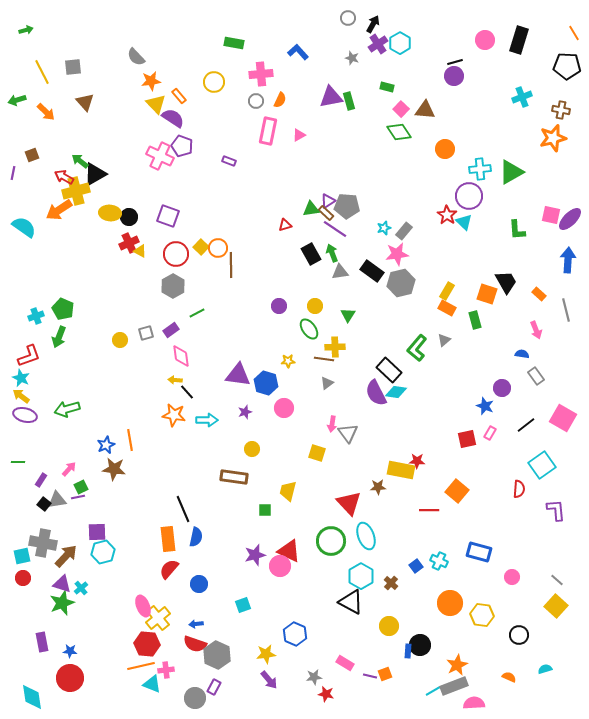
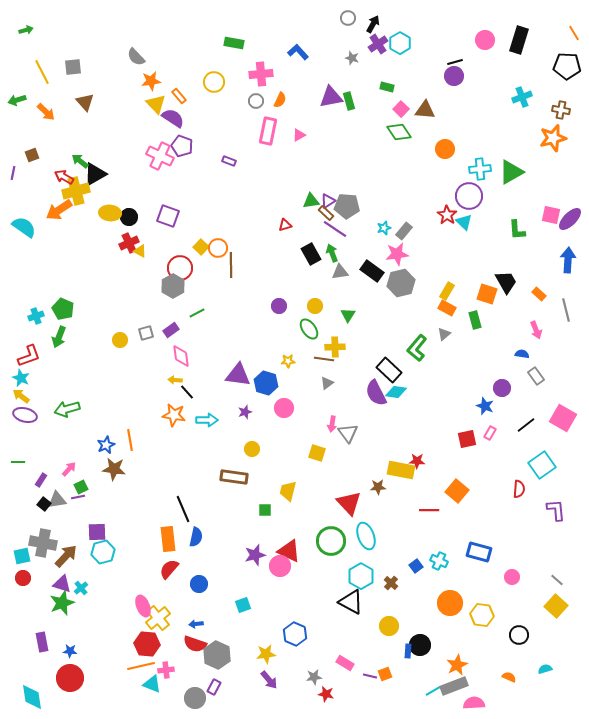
green triangle at (311, 209): moved 8 px up
red circle at (176, 254): moved 4 px right, 14 px down
gray triangle at (444, 340): moved 6 px up
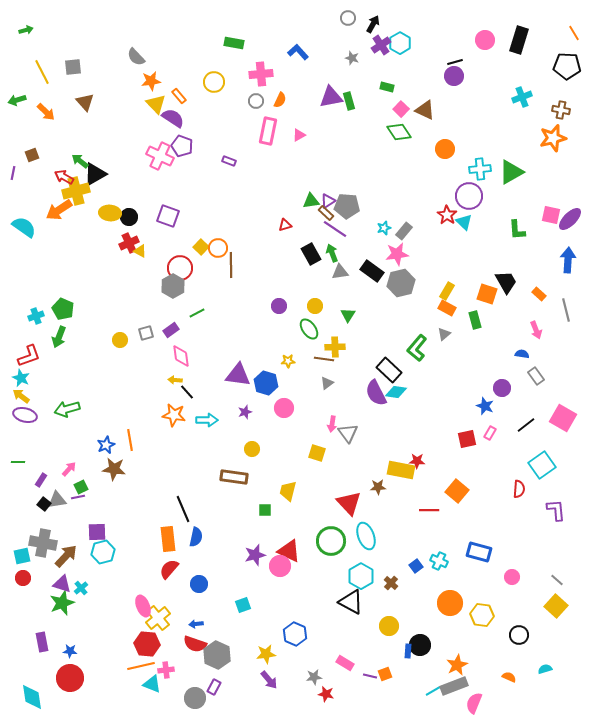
purple cross at (378, 44): moved 3 px right, 1 px down
brown triangle at (425, 110): rotated 20 degrees clockwise
pink semicircle at (474, 703): rotated 65 degrees counterclockwise
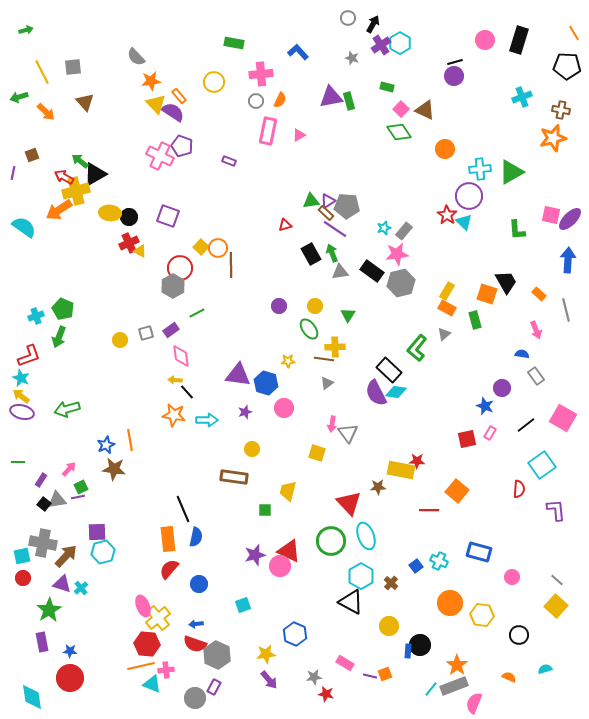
green arrow at (17, 100): moved 2 px right, 3 px up
purple semicircle at (173, 118): moved 6 px up
purple ellipse at (25, 415): moved 3 px left, 3 px up
green star at (62, 603): moved 13 px left, 7 px down; rotated 10 degrees counterclockwise
orange star at (457, 665): rotated 10 degrees counterclockwise
cyan line at (433, 691): moved 2 px left, 2 px up; rotated 21 degrees counterclockwise
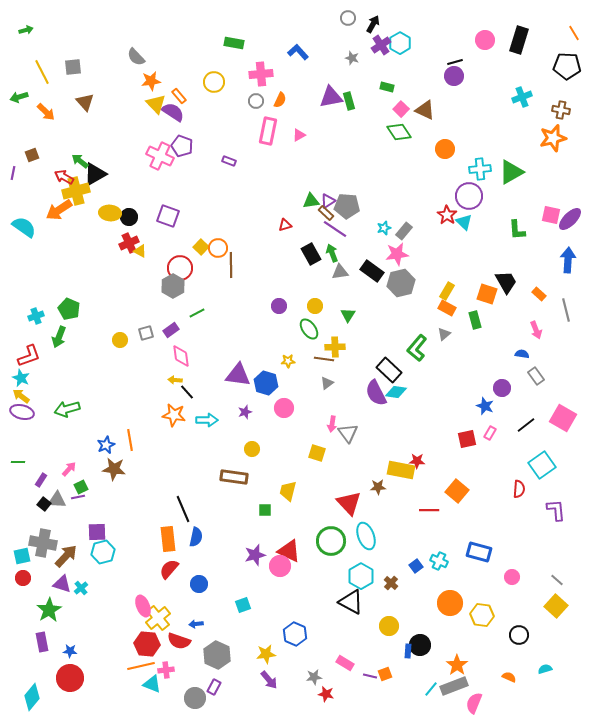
green pentagon at (63, 309): moved 6 px right
gray triangle at (57, 500): rotated 12 degrees clockwise
red semicircle at (195, 644): moved 16 px left, 3 px up
cyan diamond at (32, 697): rotated 48 degrees clockwise
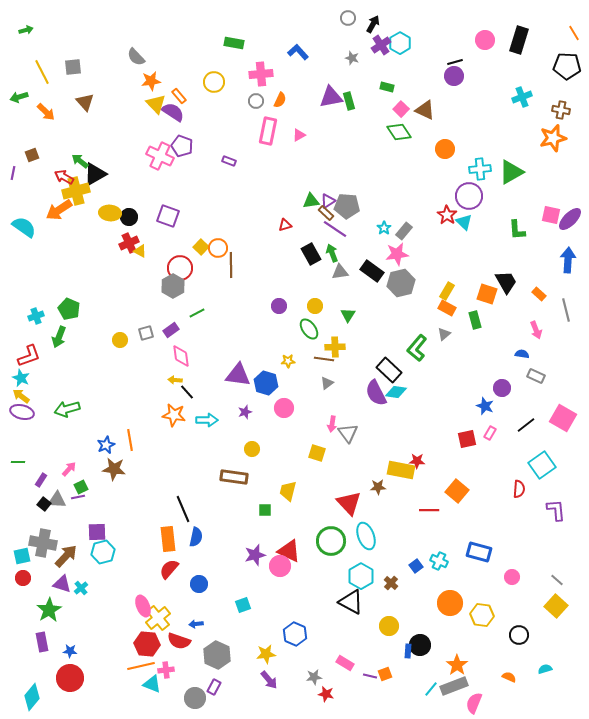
cyan star at (384, 228): rotated 16 degrees counterclockwise
gray rectangle at (536, 376): rotated 30 degrees counterclockwise
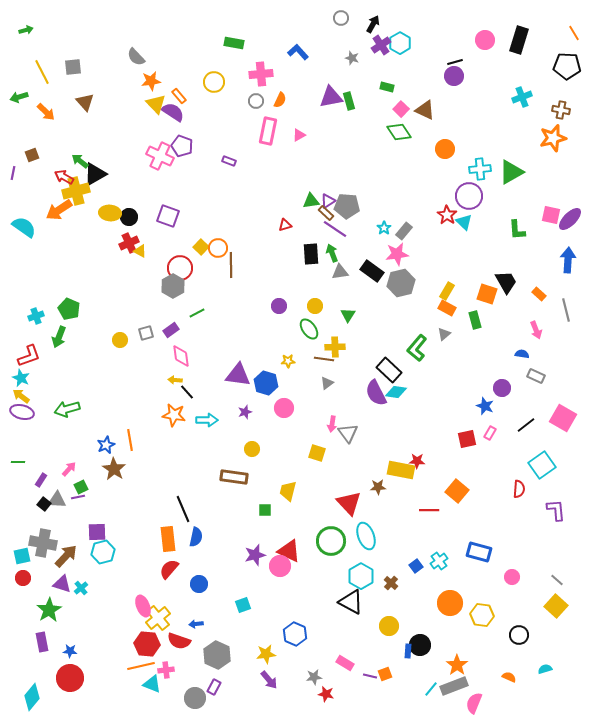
gray circle at (348, 18): moved 7 px left
black rectangle at (311, 254): rotated 25 degrees clockwise
brown star at (114, 469): rotated 25 degrees clockwise
cyan cross at (439, 561): rotated 30 degrees clockwise
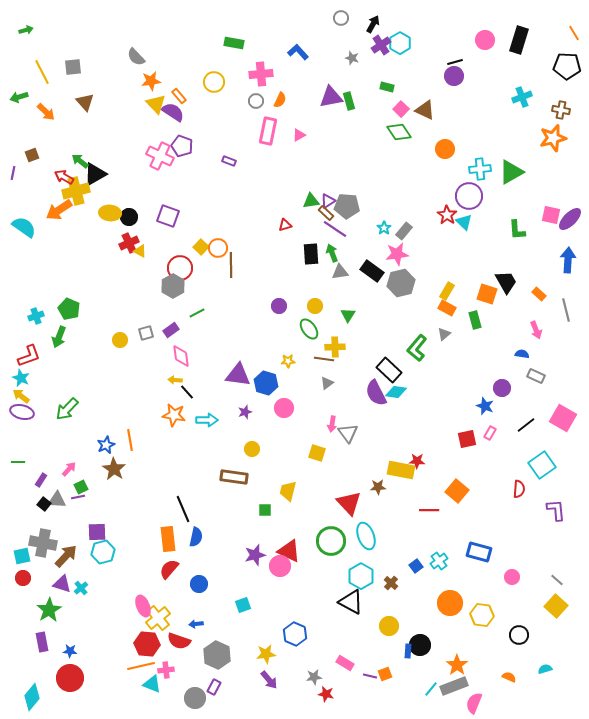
green arrow at (67, 409): rotated 30 degrees counterclockwise
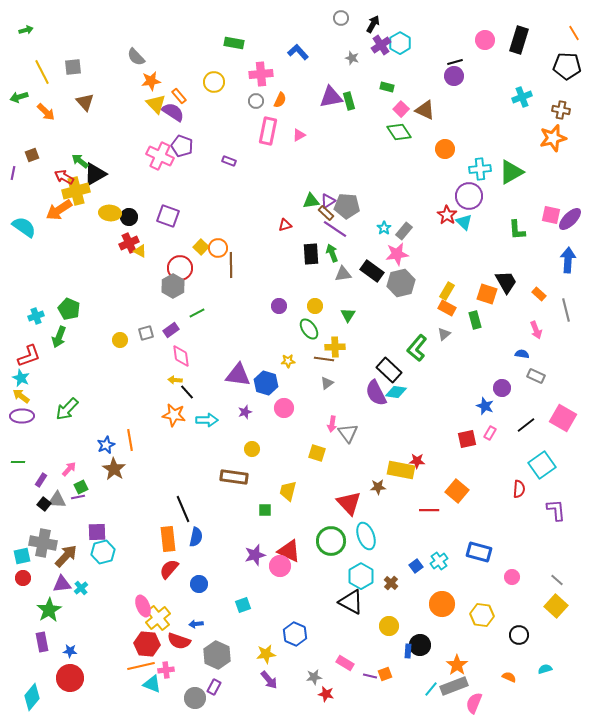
gray triangle at (340, 272): moved 3 px right, 2 px down
purple ellipse at (22, 412): moved 4 px down; rotated 15 degrees counterclockwise
purple triangle at (62, 584): rotated 24 degrees counterclockwise
orange circle at (450, 603): moved 8 px left, 1 px down
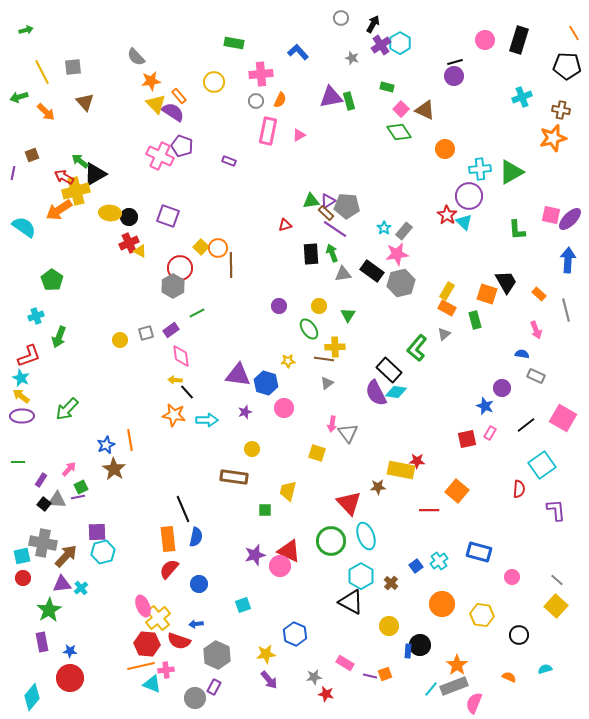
yellow circle at (315, 306): moved 4 px right
green pentagon at (69, 309): moved 17 px left, 29 px up; rotated 10 degrees clockwise
